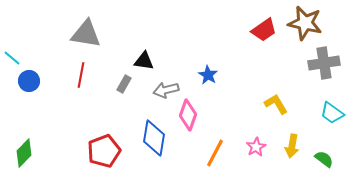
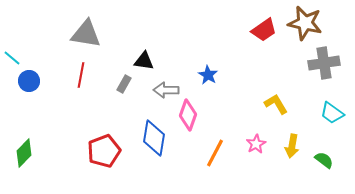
gray arrow: rotated 15 degrees clockwise
pink star: moved 3 px up
green semicircle: moved 1 px down
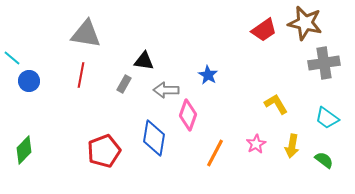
cyan trapezoid: moved 5 px left, 5 px down
green diamond: moved 3 px up
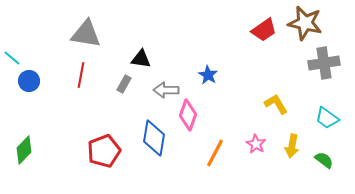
black triangle: moved 3 px left, 2 px up
pink star: rotated 12 degrees counterclockwise
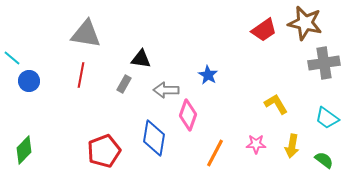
pink star: rotated 30 degrees counterclockwise
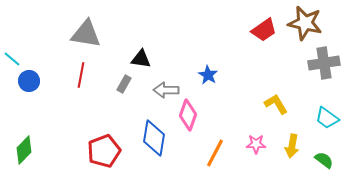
cyan line: moved 1 px down
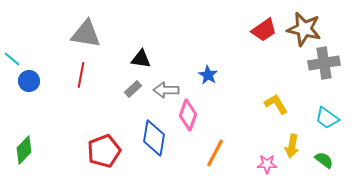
brown star: moved 1 px left, 6 px down
gray rectangle: moved 9 px right, 5 px down; rotated 18 degrees clockwise
pink star: moved 11 px right, 20 px down
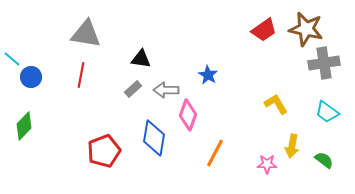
brown star: moved 2 px right
blue circle: moved 2 px right, 4 px up
cyan trapezoid: moved 6 px up
green diamond: moved 24 px up
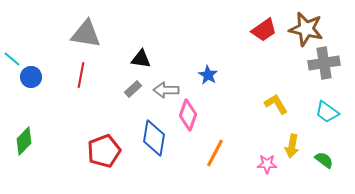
green diamond: moved 15 px down
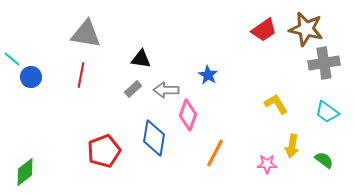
green diamond: moved 1 px right, 31 px down; rotated 8 degrees clockwise
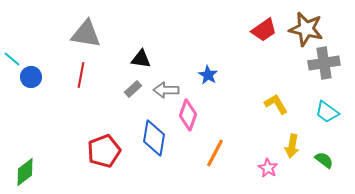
pink star: moved 1 px right, 4 px down; rotated 30 degrees clockwise
